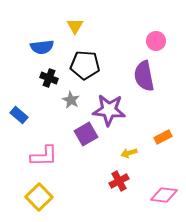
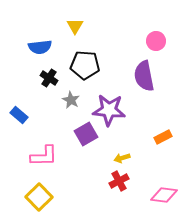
blue semicircle: moved 2 px left
black cross: rotated 12 degrees clockwise
yellow arrow: moved 7 px left, 5 px down
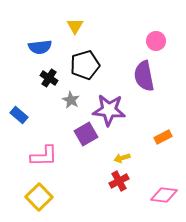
black pentagon: rotated 20 degrees counterclockwise
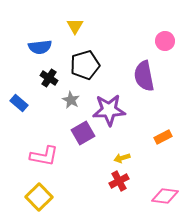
pink circle: moved 9 px right
purple star: rotated 8 degrees counterclockwise
blue rectangle: moved 12 px up
purple square: moved 3 px left, 1 px up
pink L-shape: rotated 12 degrees clockwise
pink diamond: moved 1 px right, 1 px down
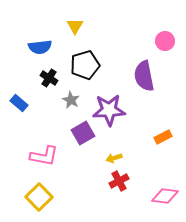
yellow arrow: moved 8 px left
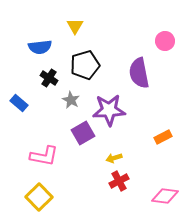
purple semicircle: moved 5 px left, 3 px up
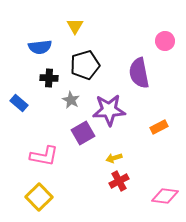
black cross: rotated 30 degrees counterclockwise
orange rectangle: moved 4 px left, 10 px up
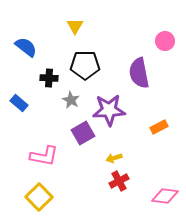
blue semicircle: moved 14 px left; rotated 135 degrees counterclockwise
black pentagon: rotated 16 degrees clockwise
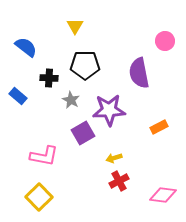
blue rectangle: moved 1 px left, 7 px up
pink diamond: moved 2 px left, 1 px up
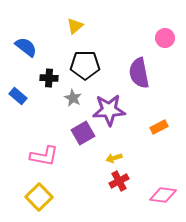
yellow triangle: rotated 18 degrees clockwise
pink circle: moved 3 px up
gray star: moved 2 px right, 2 px up
